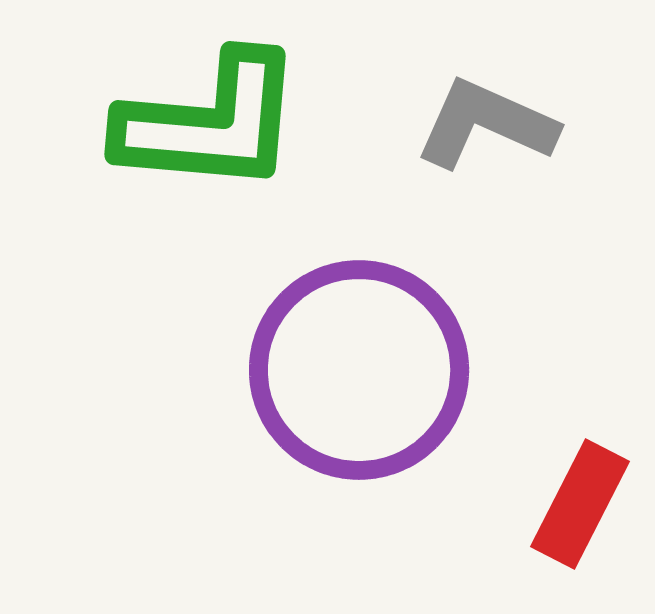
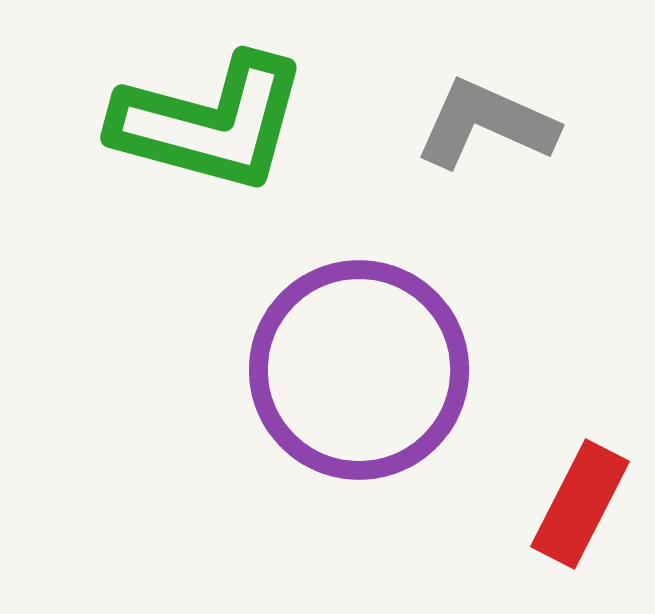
green L-shape: rotated 10 degrees clockwise
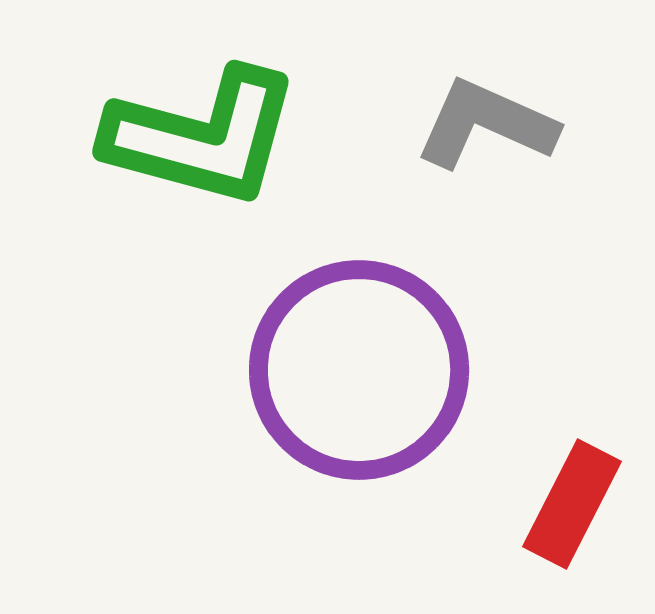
green L-shape: moved 8 px left, 14 px down
red rectangle: moved 8 px left
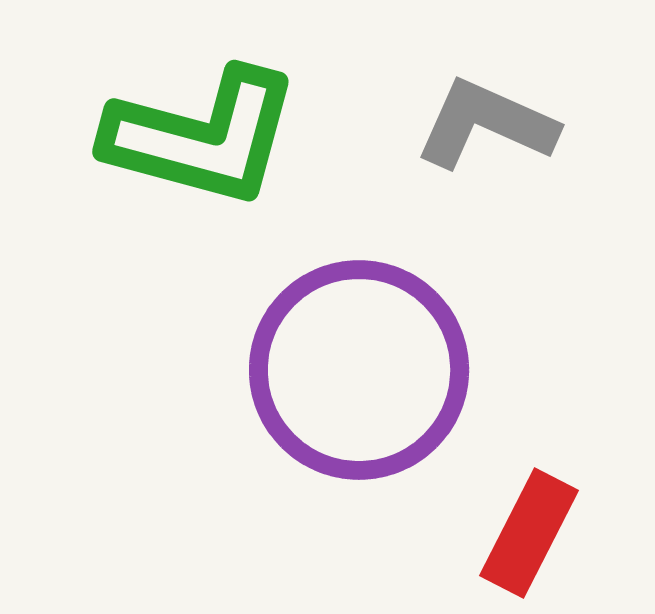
red rectangle: moved 43 px left, 29 px down
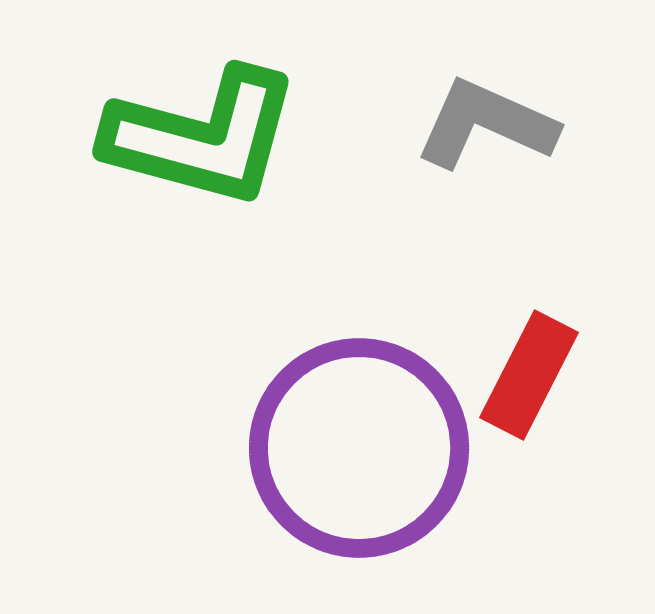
purple circle: moved 78 px down
red rectangle: moved 158 px up
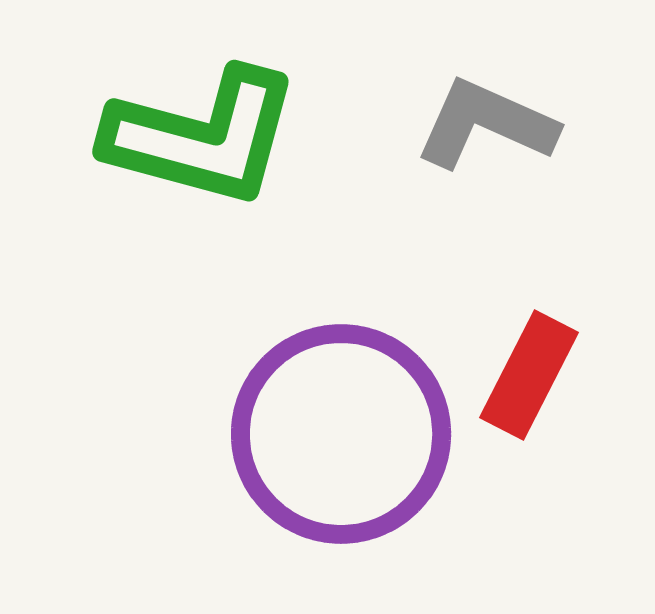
purple circle: moved 18 px left, 14 px up
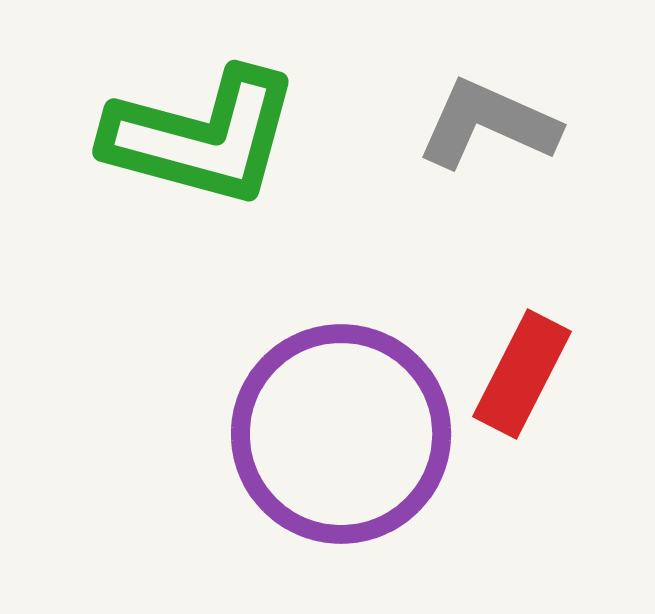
gray L-shape: moved 2 px right
red rectangle: moved 7 px left, 1 px up
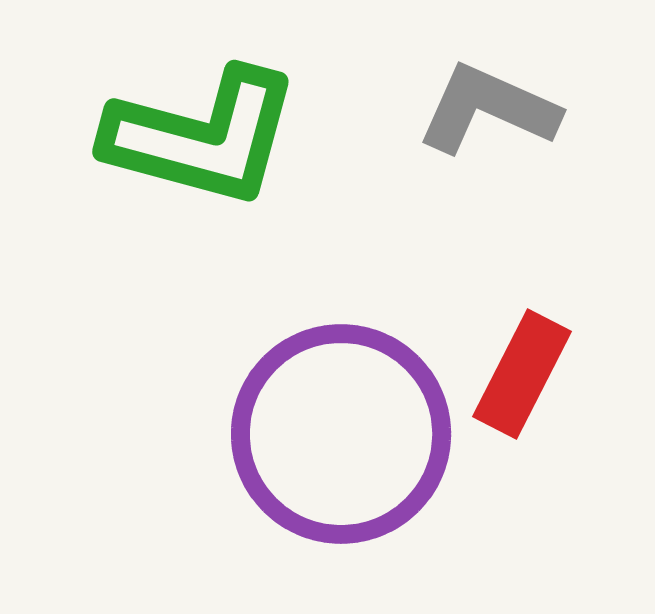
gray L-shape: moved 15 px up
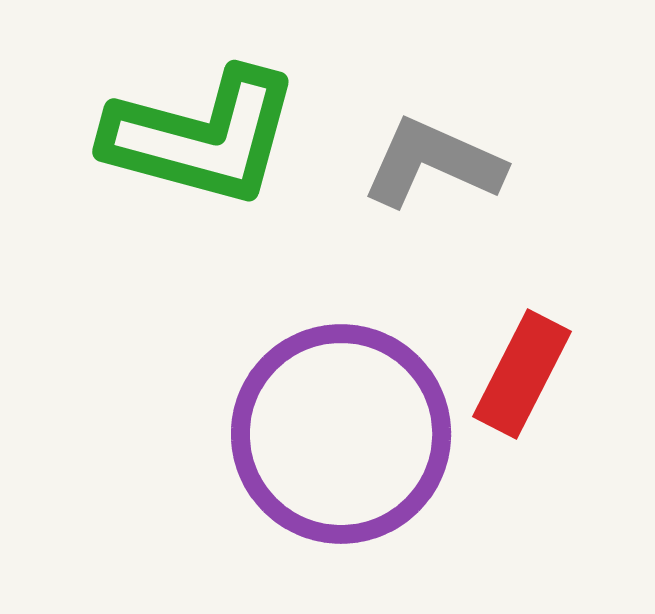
gray L-shape: moved 55 px left, 54 px down
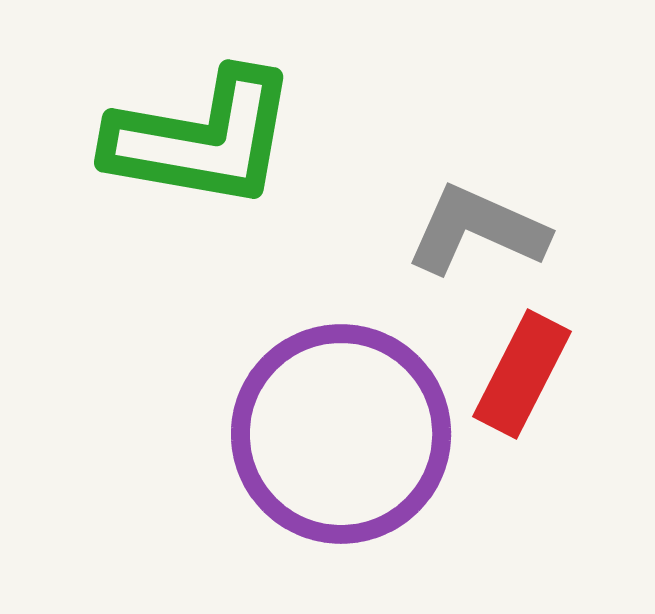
green L-shape: moved 2 px down; rotated 5 degrees counterclockwise
gray L-shape: moved 44 px right, 67 px down
